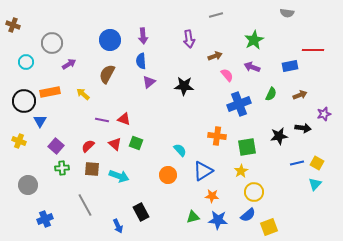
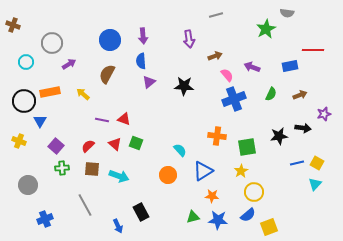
green star at (254, 40): moved 12 px right, 11 px up
blue cross at (239, 104): moved 5 px left, 5 px up
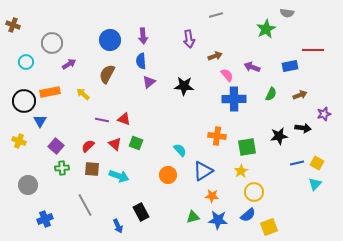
blue cross at (234, 99): rotated 20 degrees clockwise
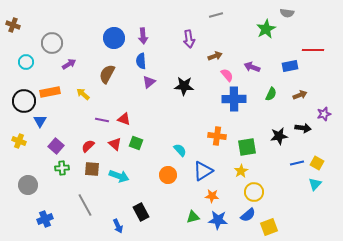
blue circle at (110, 40): moved 4 px right, 2 px up
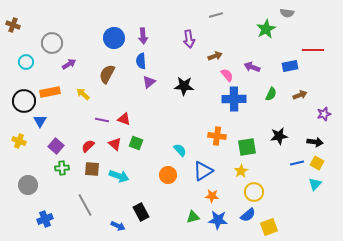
black arrow at (303, 128): moved 12 px right, 14 px down
blue arrow at (118, 226): rotated 40 degrees counterclockwise
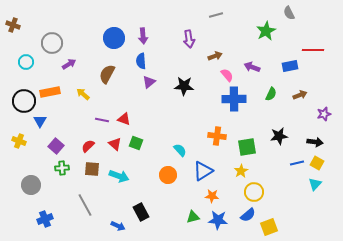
gray semicircle at (287, 13): moved 2 px right; rotated 56 degrees clockwise
green star at (266, 29): moved 2 px down
gray circle at (28, 185): moved 3 px right
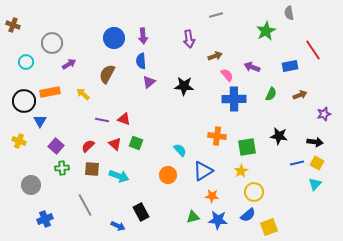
gray semicircle at (289, 13): rotated 16 degrees clockwise
red line at (313, 50): rotated 55 degrees clockwise
black star at (279, 136): rotated 18 degrees clockwise
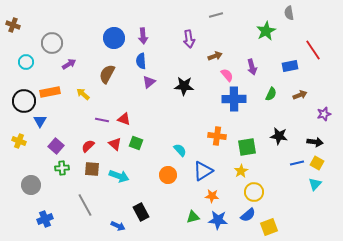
purple arrow at (252, 67): rotated 126 degrees counterclockwise
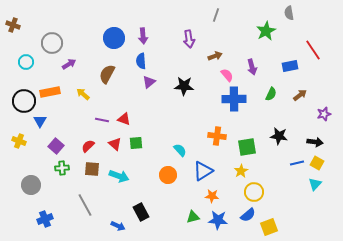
gray line at (216, 15): rotated 56 degrees counterclockwise
brown arrow at (300, 95): rotated 16 degrees counterclockwise
green square at (136, 143): rotated 24 degrees counterclockwise
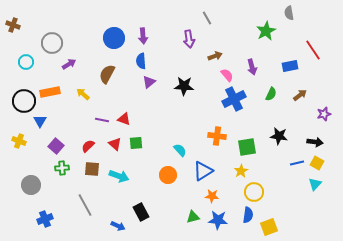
gray line at (216, 15): moved 9 px left, 3 px down; rotated 48 degrees counterclockwise
blue cross at (234, 99): rotated 25 degrees counterclockwise
blue semicircle at (248, 215): rotated 42 degrees counterclockwise
